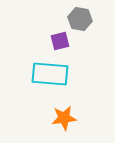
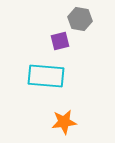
cyan rectangle: moved 4 px left, 2 px down
orange star: moved 4 px down
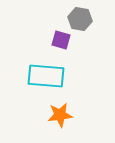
purple square: moved 1 px right, 1 px up; rotated 30 degrees clockwise
orange star: moved 4 px left, 7 px up
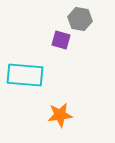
cyan rectangle: moved 21 px left, 1 px up
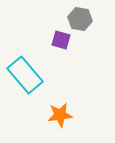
cyan rectangle: rotated 45 degrees clockwise
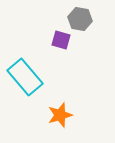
cyan rectangle: moved 2 px down
orange star: rotated 10 degrees counterclockwise
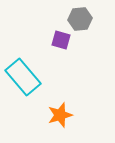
gray hexagon: rotated 15 degrees counterclockwise
cyan rectangle: moved 2 px left
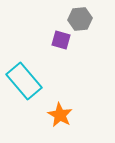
cyan rectangle: moved 1 px right, 4 px down
orange star: rotated 25 degrees counterclockwise
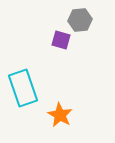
gray hexagon: moved 1 px down
cyan rectangle: moved 1 px left, 7 px down; rotated 21 degrees clockwise
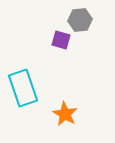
orange star: moved 5 px right, 1 px up
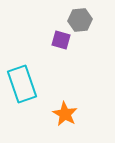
cyan rectangle: moved 1 px left, 4 px up
